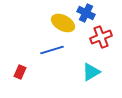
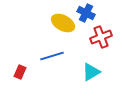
blue line: moved 6 px down
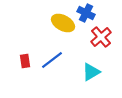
red cross: rotated 20 degrees counterclockwise
blue line: moved 4 px down; rotated 20 degrees counterclockwise
red rectangle: moved 5 px right, 11 px up; rotated 32 degrees counterclockwise
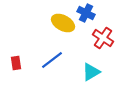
red cross: moved 2 px right, 1 px down; rotated 15 degrees counterclockwise
red rectangle: moved 9 px left, 2 px down
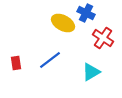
blue line: moved 2 px left
